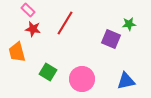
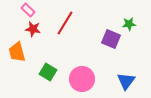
blue triangle: rotated 42 degrees counterclockwise
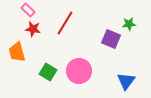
pink circle: moved 3 px left, 8 px up
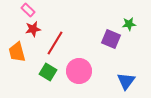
red line: moved 10 px left, 20 px down
red star: rotated 21 degrees counterclockwise
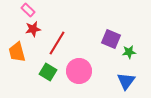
green star: moved 28 px down
red line: moved 2 px right
